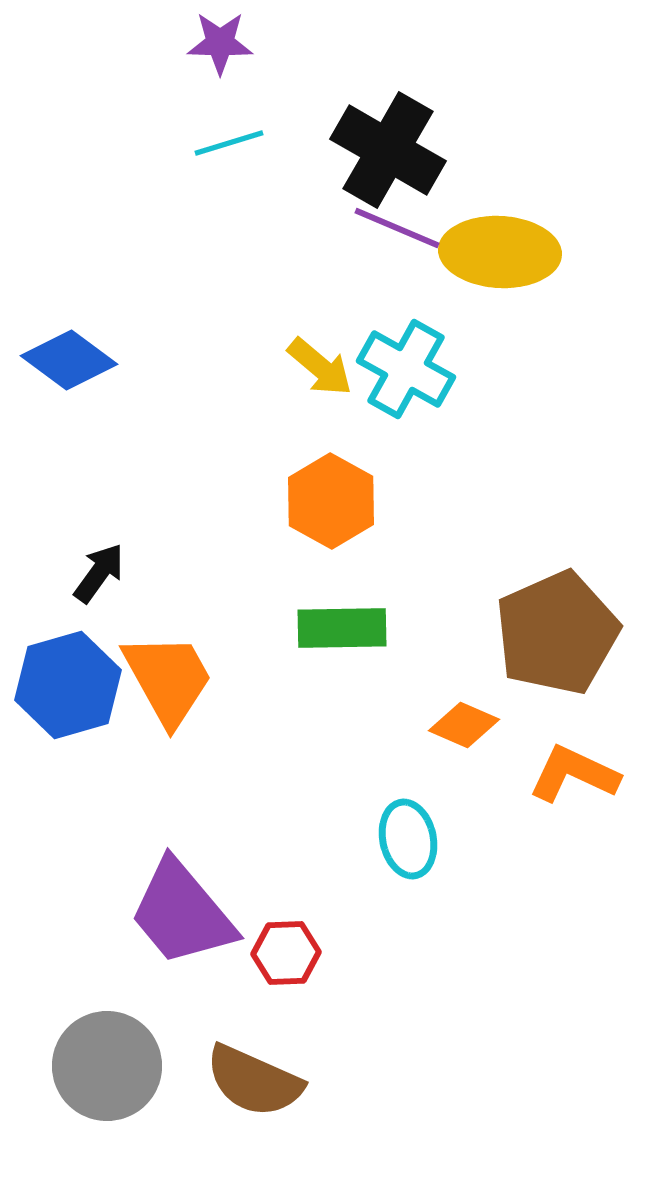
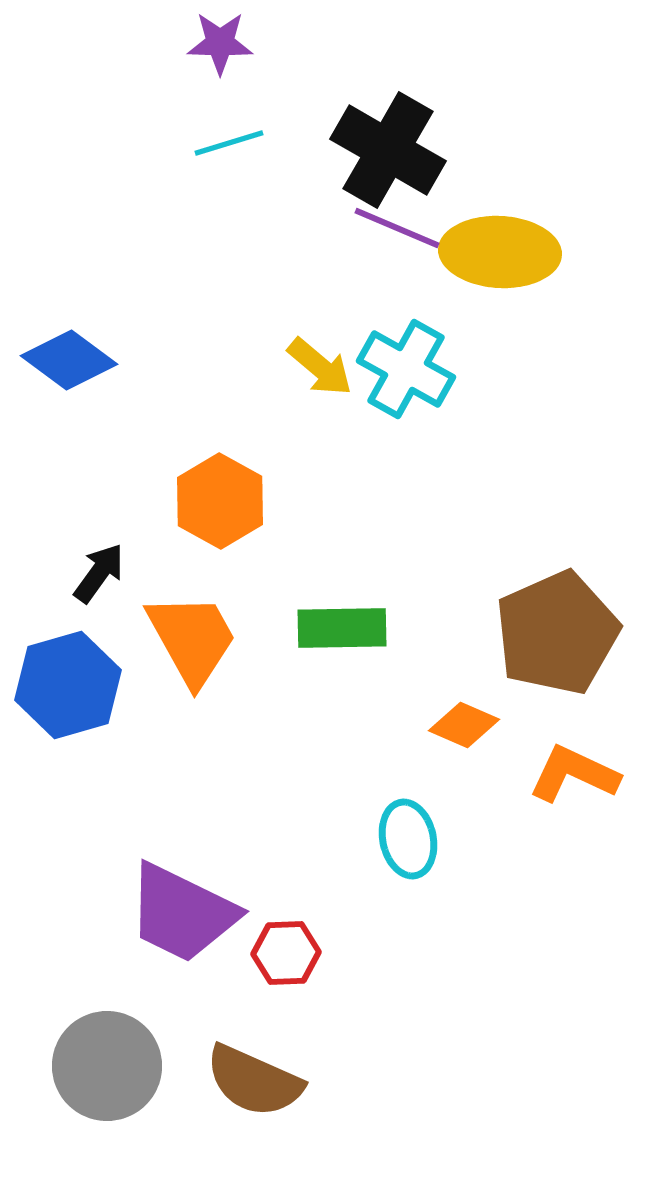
orange hexagon: moved 111 px left
orange trapezoid: moved 24 px right, 40 px up
purple trapezoid: rotated 24 degrees counterclockwise
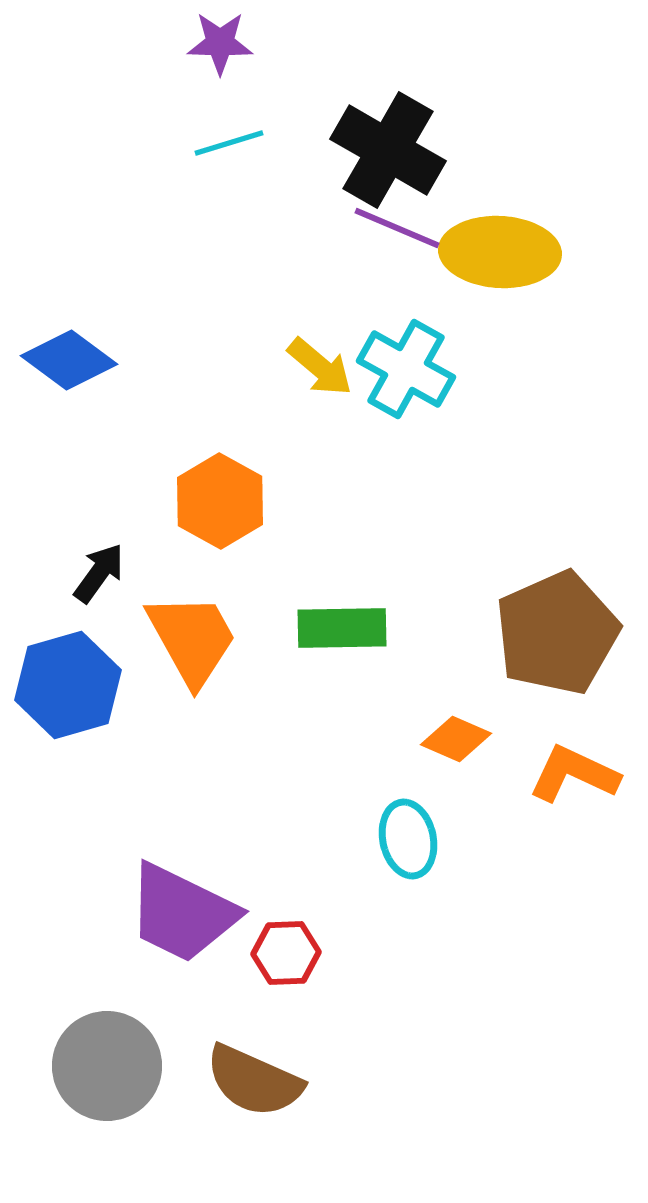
orange diamond: moved 8 px left, 14 px down
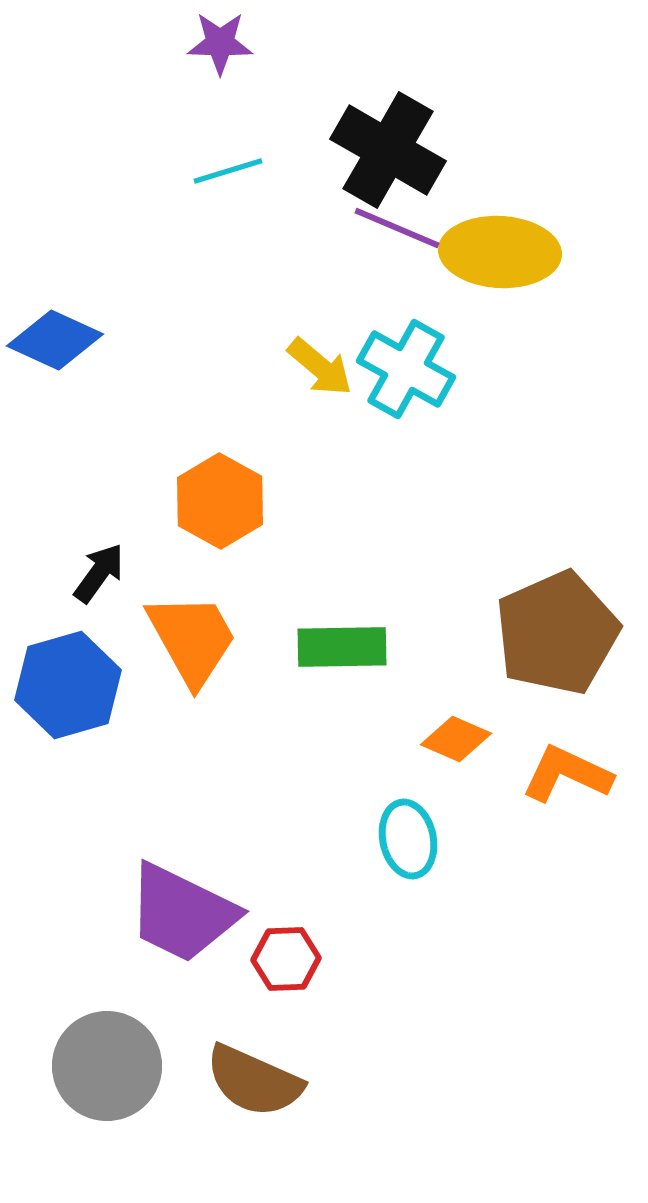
cyan line: moved 1 px left, 28 px down
blue diamond: moved 14 px left, 20 px up; rotated 12 degrees counterclockwise
green rectangle: moved 19 px down
orange L-shape: moved 7 px left
red hexagon: moved 6 px down
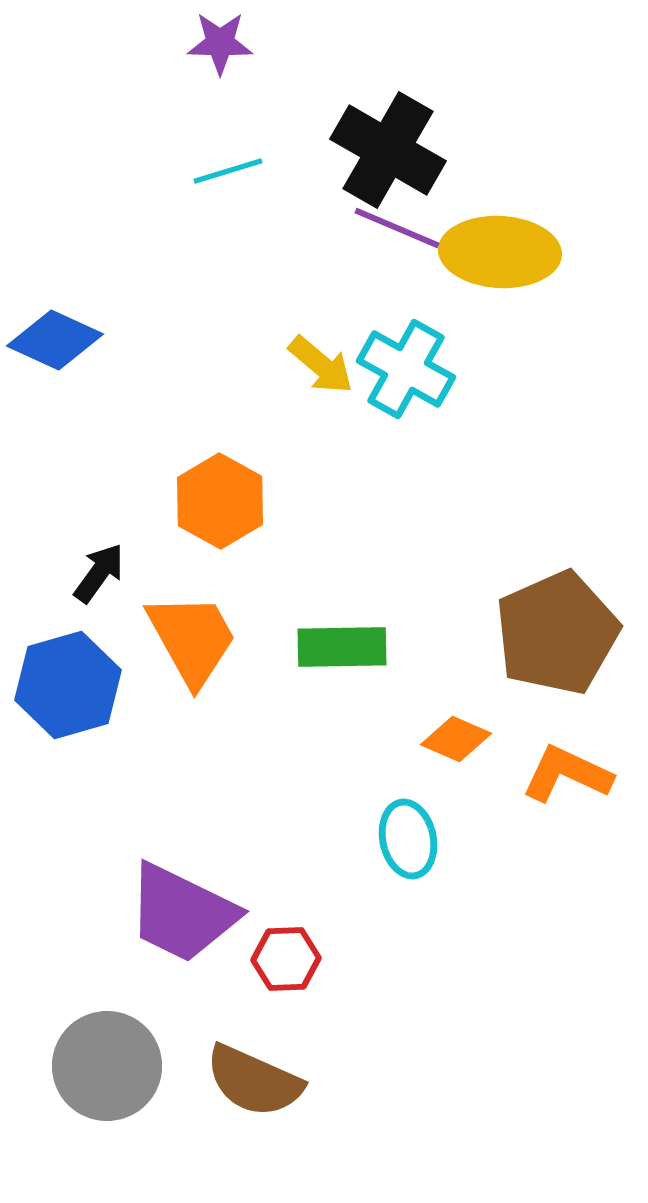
yellow arrow: moved 1 px right, 2 px up
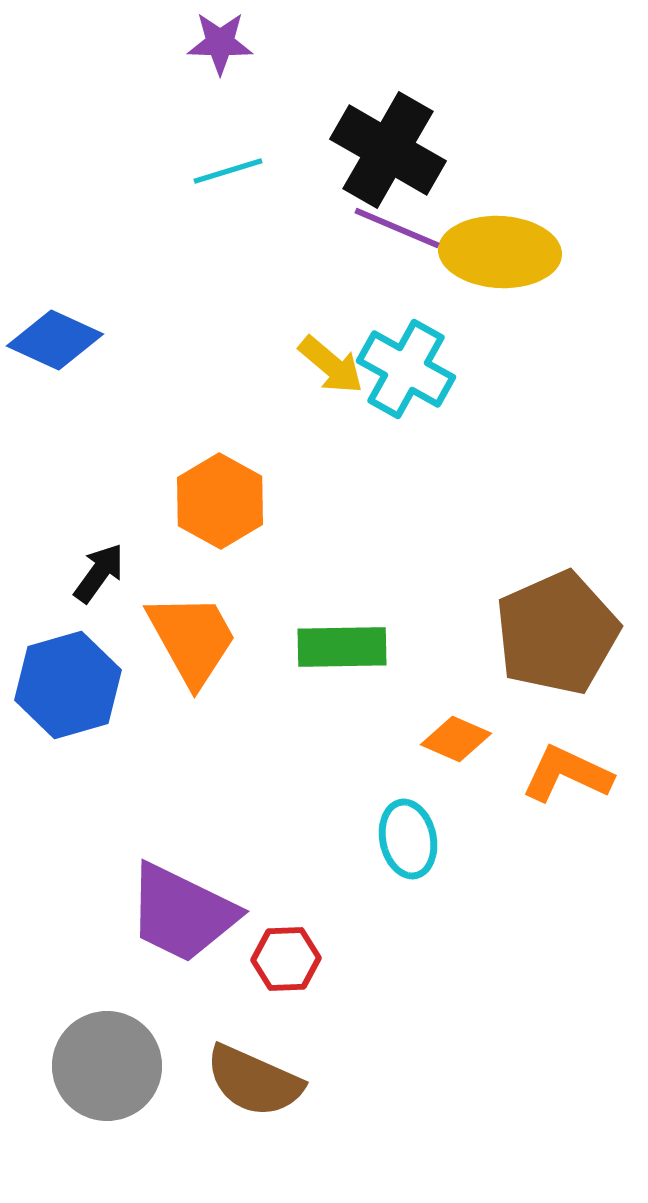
yellow arrow: moved 10 px right
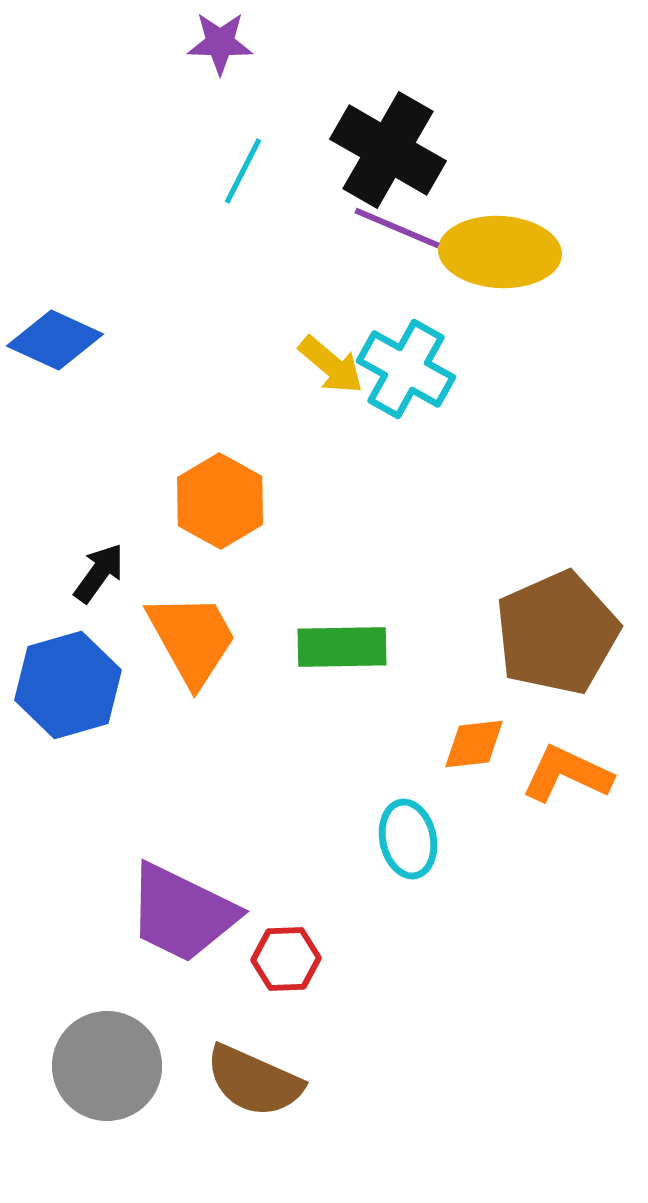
cyan line: moved 15 px right; rotated 46 degrees counterclockwise
orange diamond: moved 18 px right, 5 px down; rotated 30 degrees counterclockwise
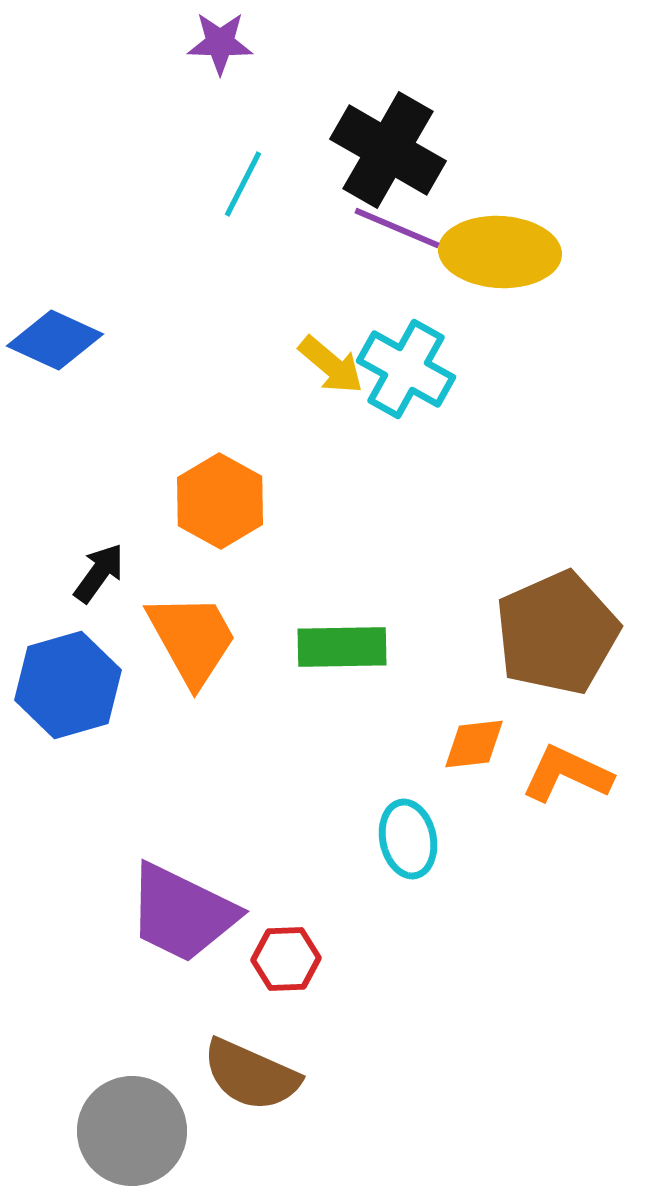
cyan line: moved 13 px down
gray circle: moved 25 px right, 65 px down
brown semicircle: moved 3 px left, 6 px up
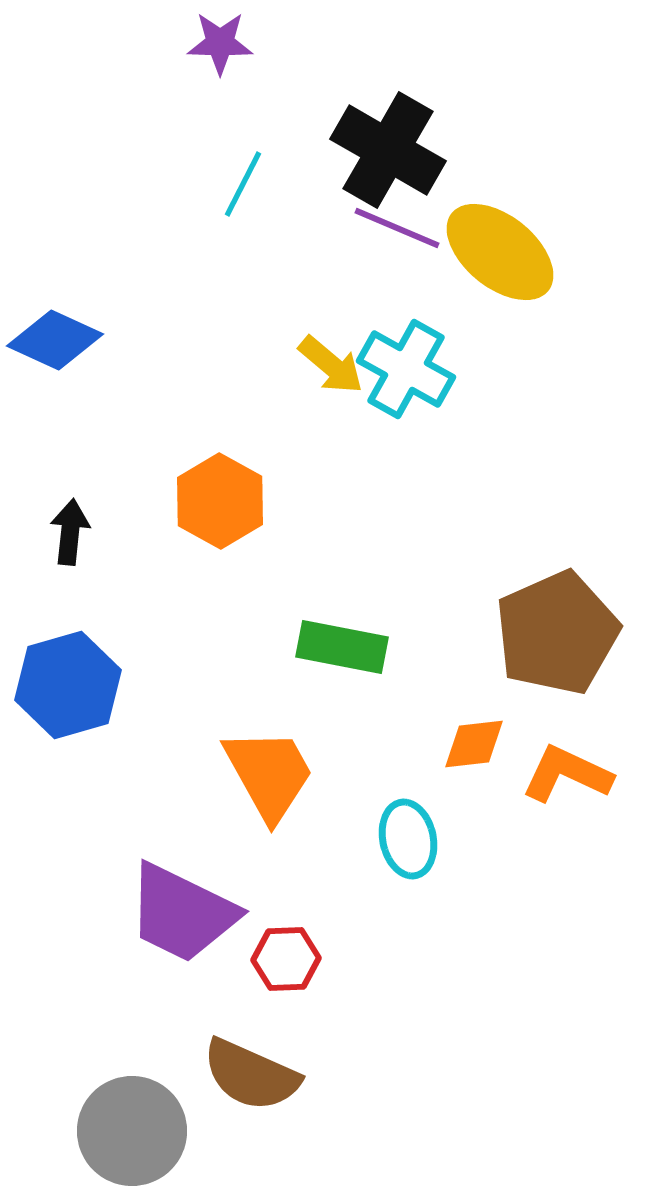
yellow ellipse: rotated 36 degrees clockwise
black arrow: moved 29 px left, 41 px up; rotated 30 degrees counterclockwise
orange trapezoid: moved 77 px right, 135 px down
green rectangle: rotated 12 degrees clockwise
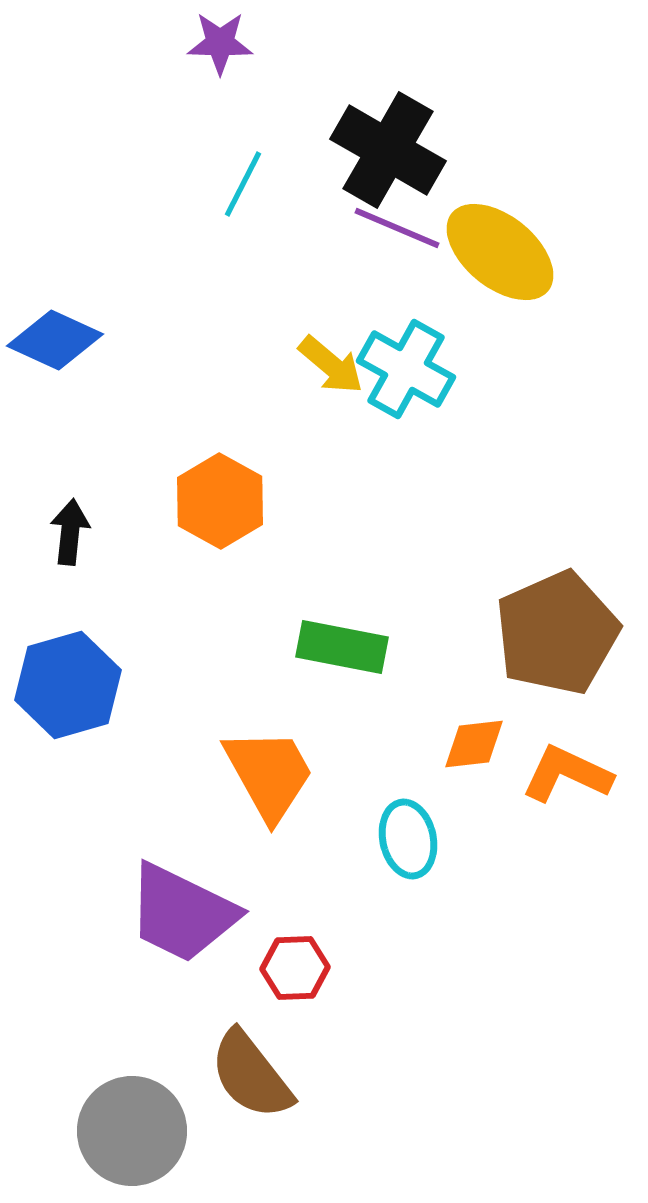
red hexagon: moved 9 px right, 9 px down
brown semicircle: rotated 28 degrees clockwise
